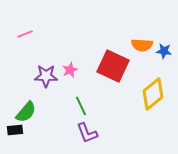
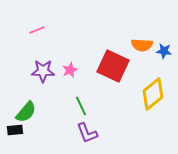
pink line: moved 12 px right, 4 px up
purple star: moved 3 px left, 5 px up
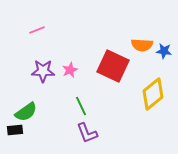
green semicircle: rotated 15 degrees clockwise
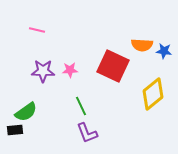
pink line: rotated 35 degrees clockwise
pink star: rotated 21 degrees clockwise
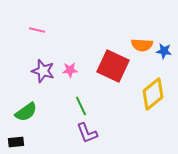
purple star: rotated 15 degrees clockwise
black rectangle: moved 1 px right, 12 px down
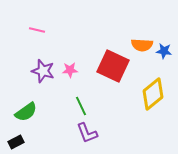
black rectangle: rotated 21 degrees counterclockwise
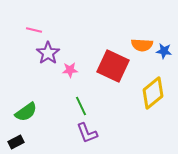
pink line: moved 3 px left
purple star: moved 5 px right, 18 px up; rotated 20 degrees clockwise
yellow diamond: moved 1 px up
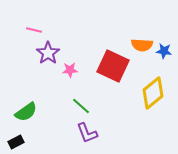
green line: rotated 24 degrees counterclockwise
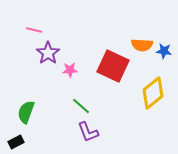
green semicircle: rotated 145 degrees clockwise
purple L-shape: moved 1 px right, 1 px up
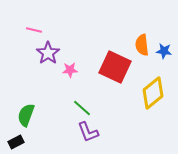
orange semicircle: rotated 80 degrees clockwise
red square: moved 2 px right, 1 px down
green line: moved 1 px right, 2 px down
green semicircle: moved 3 px down
